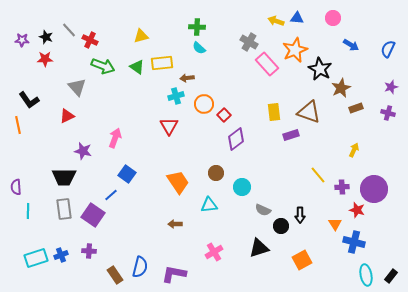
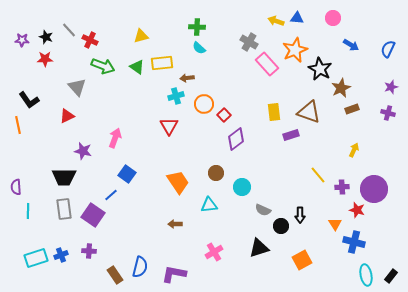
brown rectangle at (356, 108): moved 4 px left, 1 px down
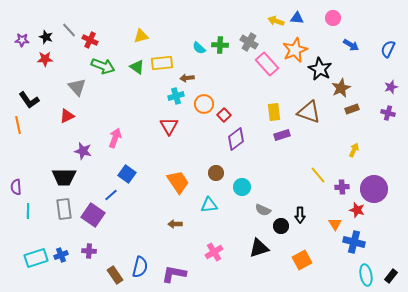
green cross at (197, 27): moved 23 px right, 18 px down
purple rectangle at (291, 135): moved 9 px left
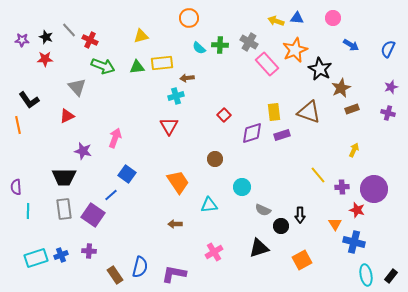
green triangle at (137, 67): rotated 42 degrees counterclockwise
orange circle at (204, 104): moved 15 px left, 86 px up
purple diamond at (236, 139): moved 16 px right, 6 px up; rotated 20 degrees clockwise
brown circle at (216, 173): moved 1 px left, 14 px up
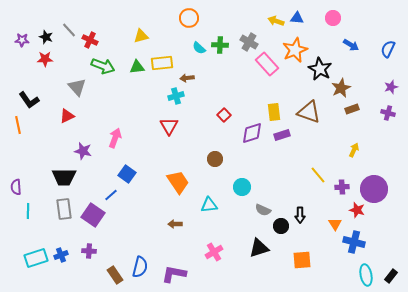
orange square at (302, 260): rotated 24 degrees clockwise
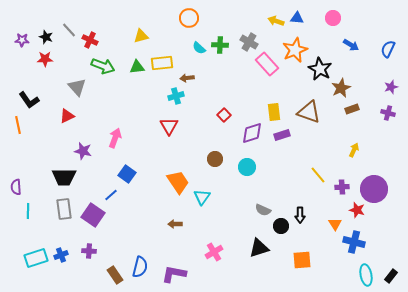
cyan circle at (242, 187): moved 5 px right, 20 px up
cyan triangle at (209, 205): moved 7 px left, 8 px up; rotated 48 degrees counterclockwise
